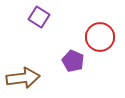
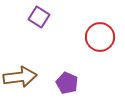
purple pentagon: moved 6 px left, 22 px down
brown arrow: moved 3 px left, 1 px up
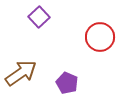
purple square: rotated 15 degrees clockwise
brown arrow: moved 1 px right, 4 px up; rotated 28 degrees counterclockwise
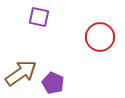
purple square: rotated 35 degrees counterclockwise
purple pentagon: moved 14 px left
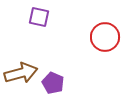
red circle: moved 5 px right
brown arrow: rotated 20 degrees clockwise
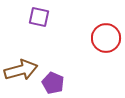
red circle: moved 1 px right, 1 px down
brown arrow: moved 3 px up
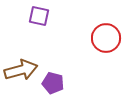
purple square: moved 1 px up
purple pentagon: rotated 10 degrees counterclockwise
